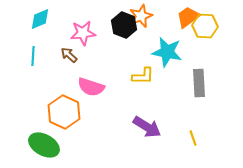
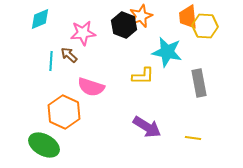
orange trapezoid: rotated 60 degrees counterclockwise
cyan line: moved 18 px right, 5 px down
gray rectangle: rotated 8 degrees counterclockwise
yellow line: rotated 63 degrees counterclockwise
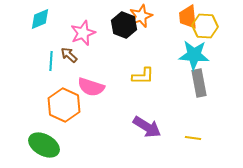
pink star: rotated 15 degrees counterclockwise
cyan star: moved 27 px right, 3 px down; rotated 8 degrees counterclockwise
orange hexagon: moved 7 px up
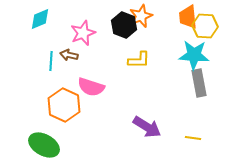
brown arrow: rotated 30 degrees counterclockwise
yellow L-shape: moved 4 px left, 16 px up
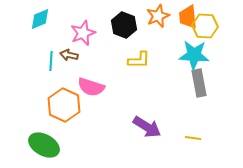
orange star: moved 17 px right
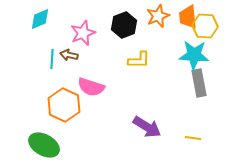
black hexagon: rotated 20 degrees clockwise
cyan line: moved 1 px right, 2 px up
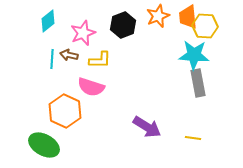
cyan diamond: moved 8 px right, 2 px down; rotated 15 degrees counterclockwise
black hexagon: moved 1 px left
yellow L-shape: moved 39 px left
gray rectangle: moved 1 px left
orange hexagon: moved 1 px right, 6 px down
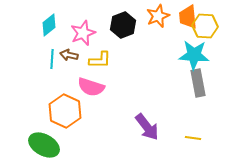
cyan diamond: moved 1 px right, 4 px down
purple arrow: rotated 20 degrees clockwise
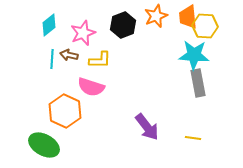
orange star: moved 2 px left
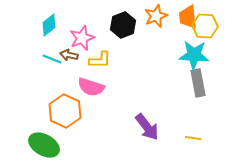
pink star: moved 1 px left, 5 px down
cyan line: rotated 72 degrees counterclockwise
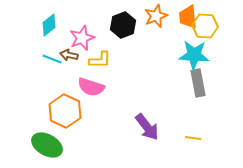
green ellipse: moved 3 px right
